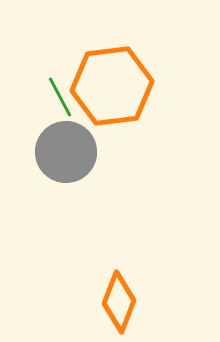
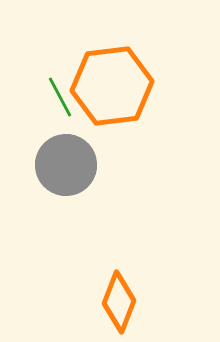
gray circle: moved 13 px down
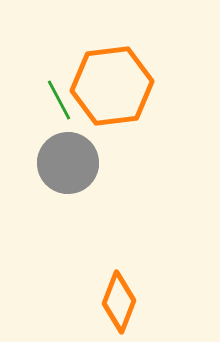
green line: moved 1 px left, 3 px down
gray circle: moved 2 px right, 2 px up
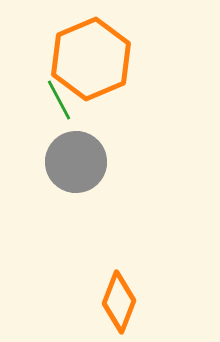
orange hexagon: moved 21 px left, 27 px up; rotated 16 degrees counterclockwise
gray circle: moved 8 px right, 1 px up
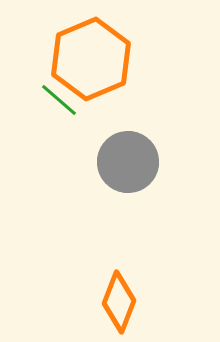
green line: rotated 21 degrees counterclockwise
gray circle: moved 52 px right
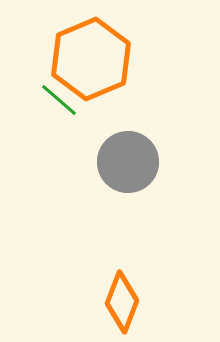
orange diamond: moved 3 px right
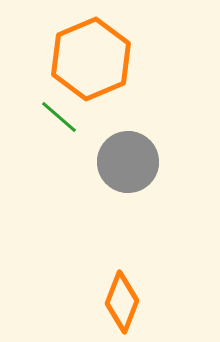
green line: moved 17 px down
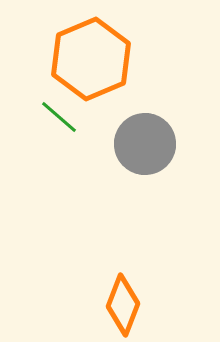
gray circle: moved 17 px right, 18 px up
orange diamond: moved 1 px right, 3 px down
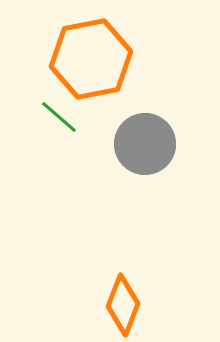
orange hexagon: rotated 12 degrees clockwise
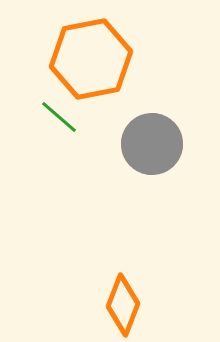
gray circle: moved 7 px right
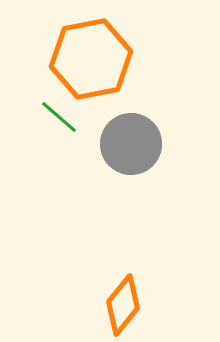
gray circle: moved 21 px left
orange diamond: rotated 18 degrees clockwise
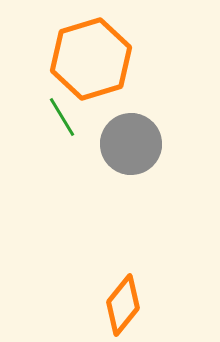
orange hexagon: rotated 6 degrees counterclockwise
green line: moved 3 px right; rotated 18 degrees clockwise
